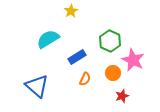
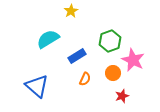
green hexagon: rotated 15 degrees clockwise
blue rectangle: moved 1 px up
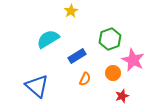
green hexagon: moved 2 px up
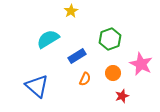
pink star: moved 8 px right, 4 px down
